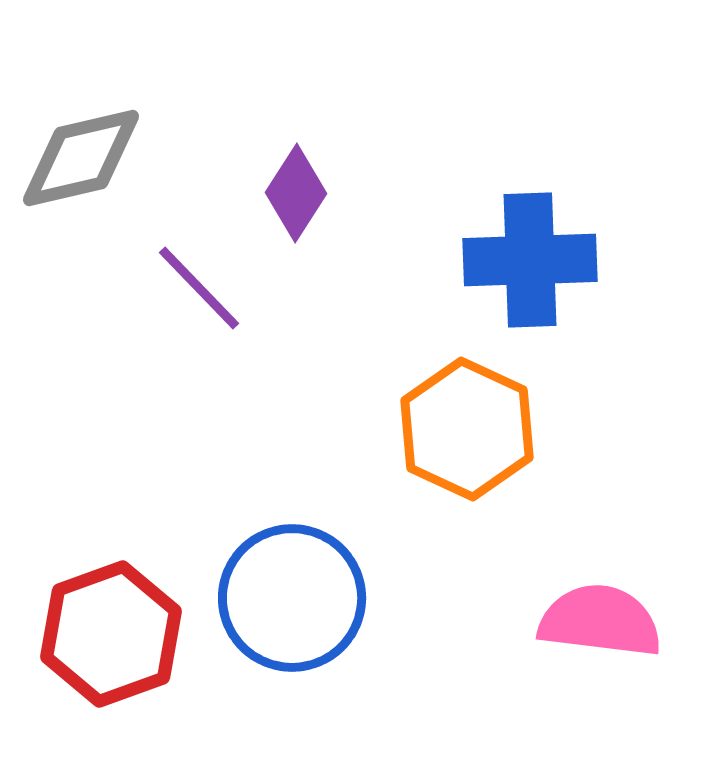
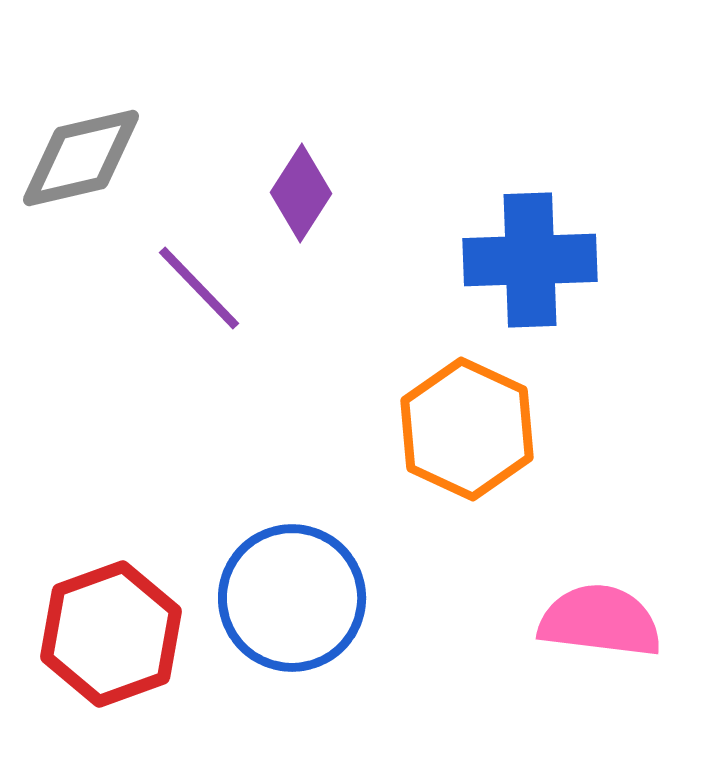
purple diamond: moved 5 px right
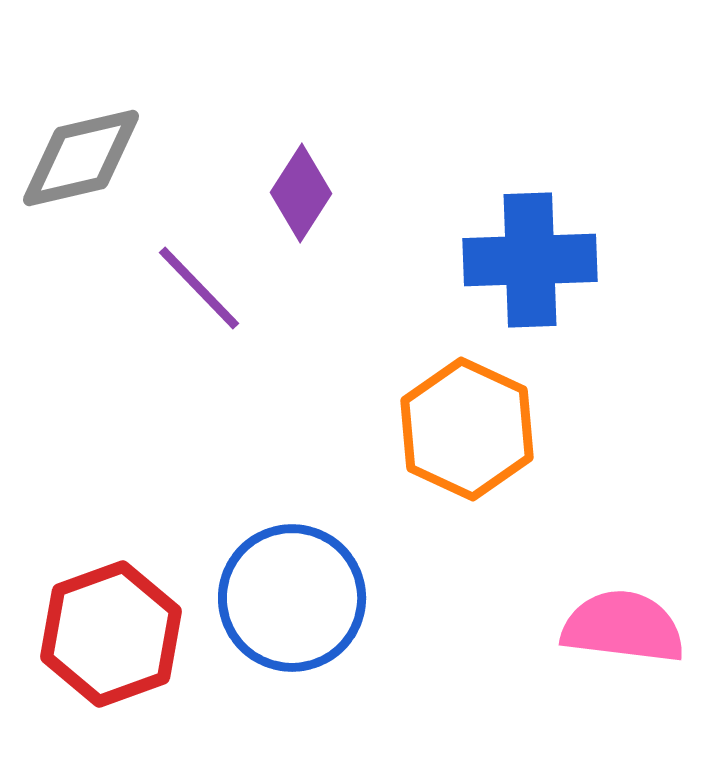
pink semicircle: moved 23 px right, 6 px down
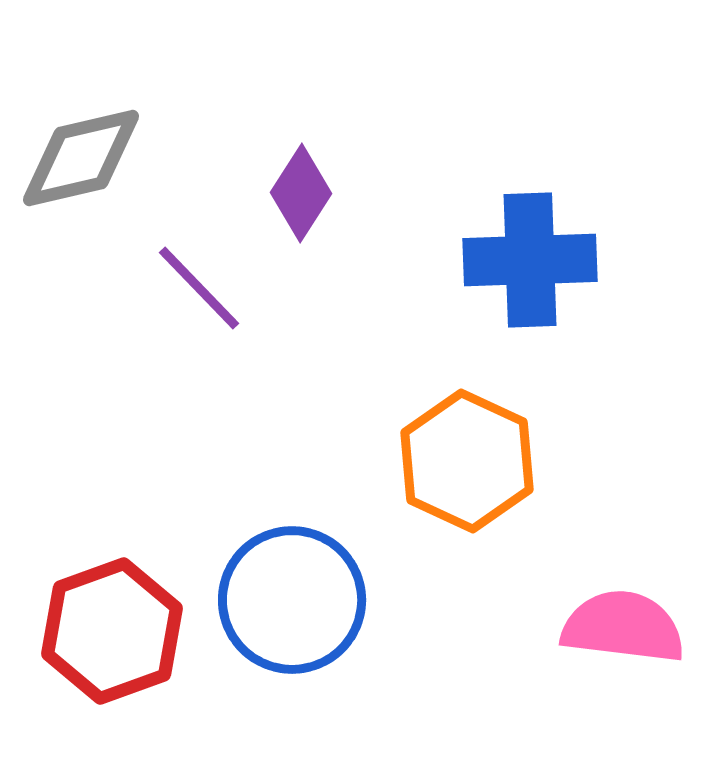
orange hexagon: moved 32 px down
blue circle: moved 2 px down
red hexagon: moved 1 px right, 3 px up
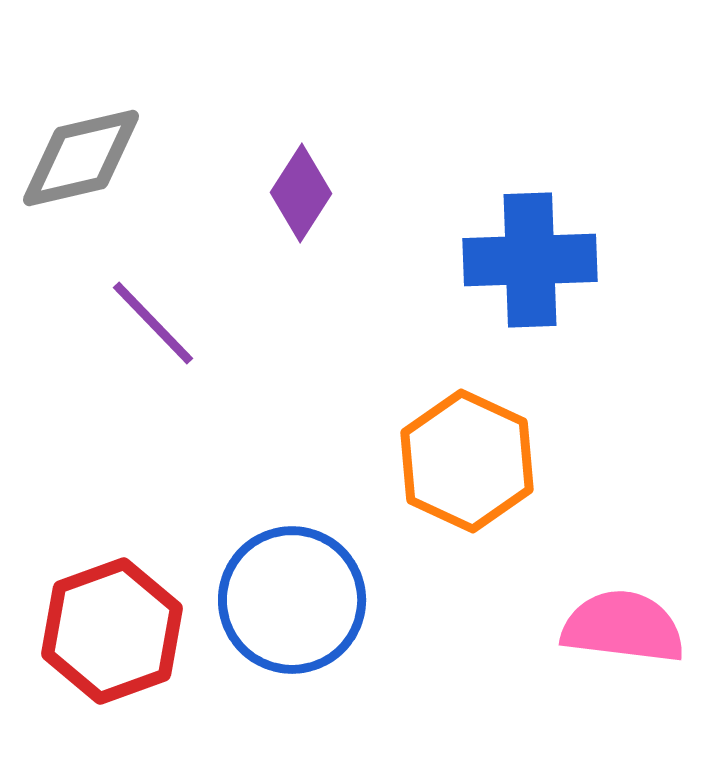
purple line: moved 46 px left, 35 px down
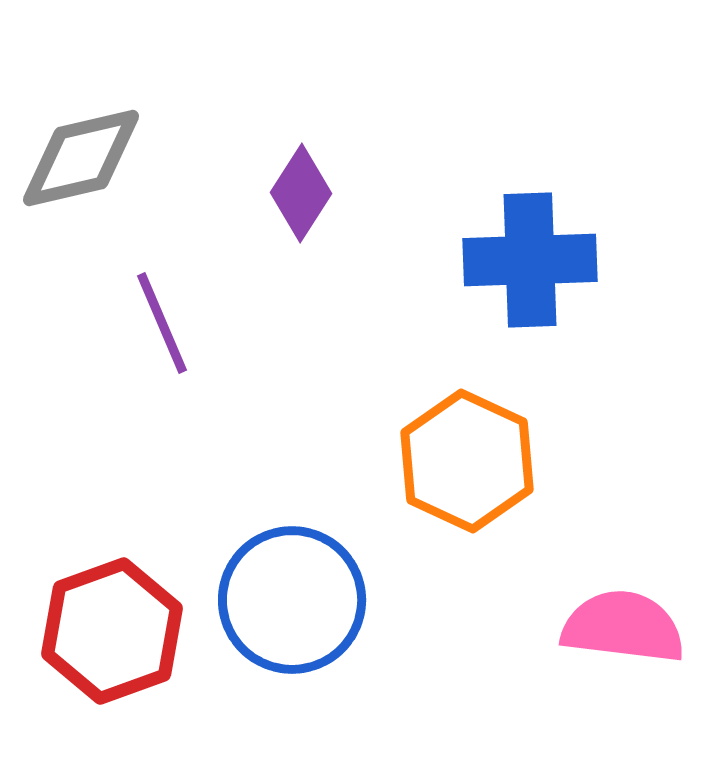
purple line: moved 9 px right; rotated 21 degrees clockwise
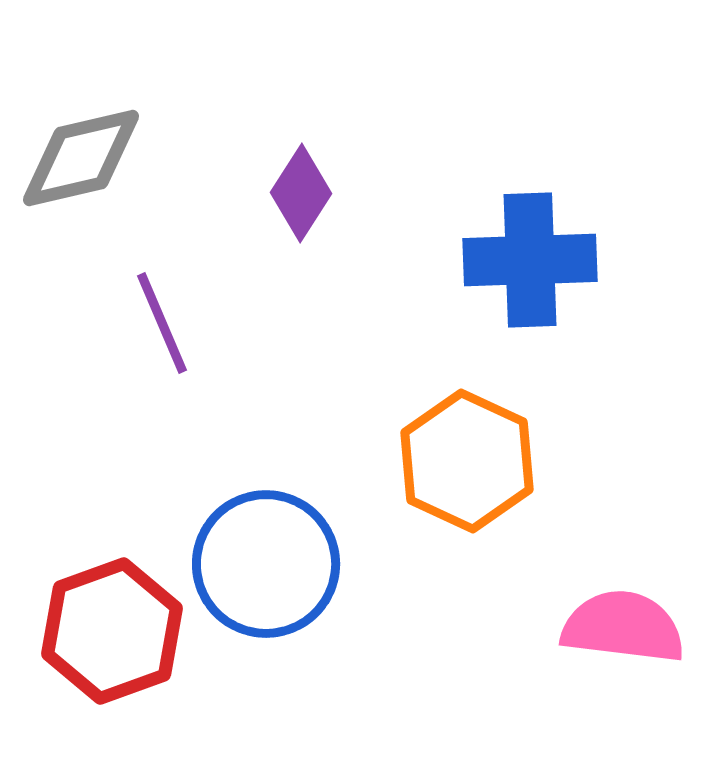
blue circle: moved 26 px left, 36 px up
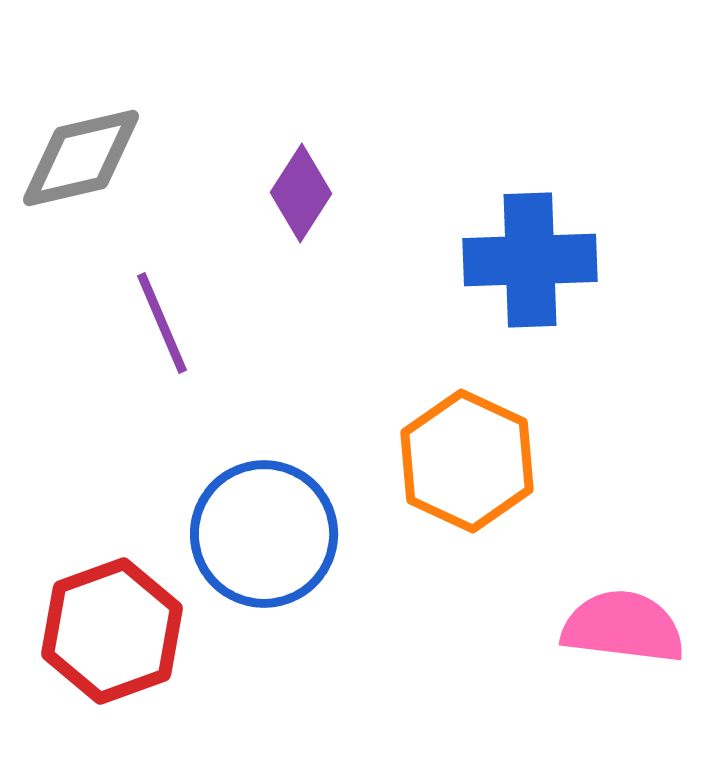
blue circle: moved 2 px left, 30 px up
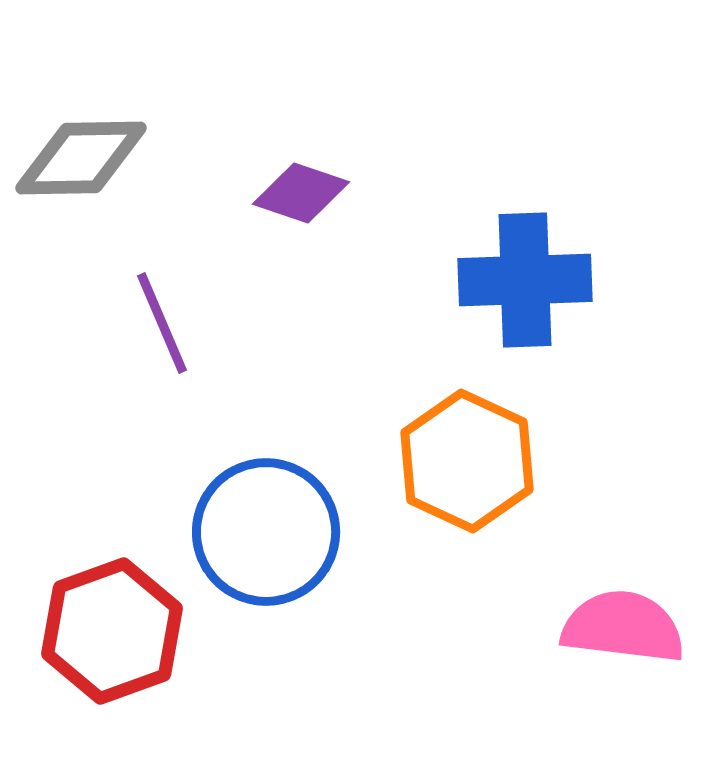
gray diamond: rotated 12 degrees clockwise
purple diamond: rotated 76 degrees clockwise
blue cross: moved 5 px left, 20 px down
blue circle: moved 2 px right, 2 px up
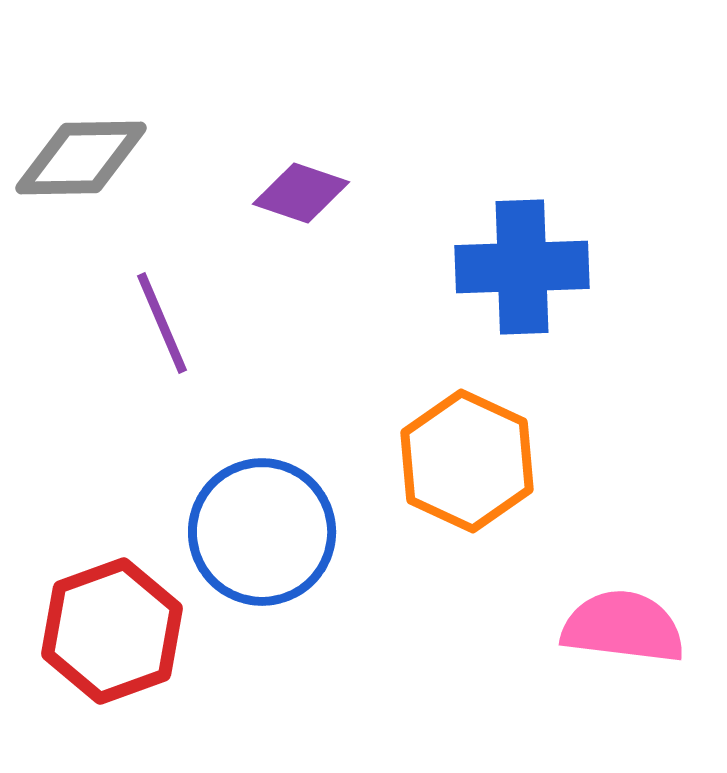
blue cross: moved 3 px left, 13 px up
blue circle: moved 4 px left
